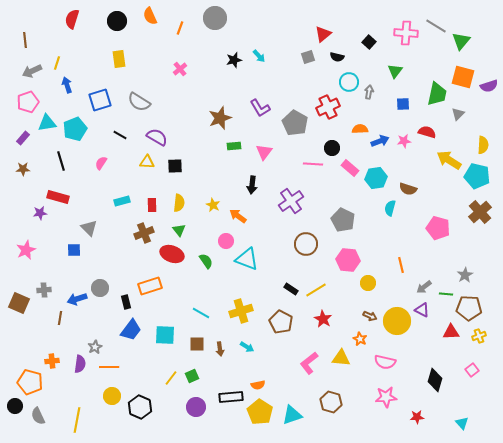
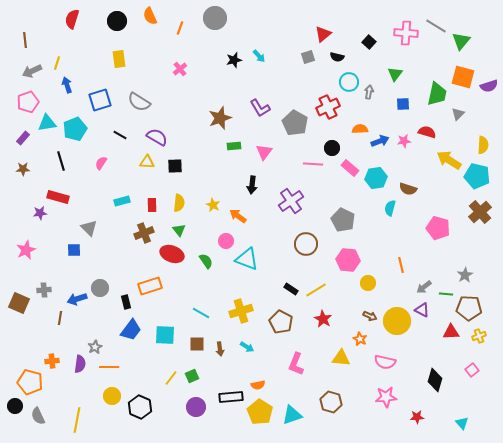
green triangle at (395, 71): moved 3 px down
pink L-shape at (309, 363): moved 13 px left, 1 px down; rotated 30 degrees counterclockwise
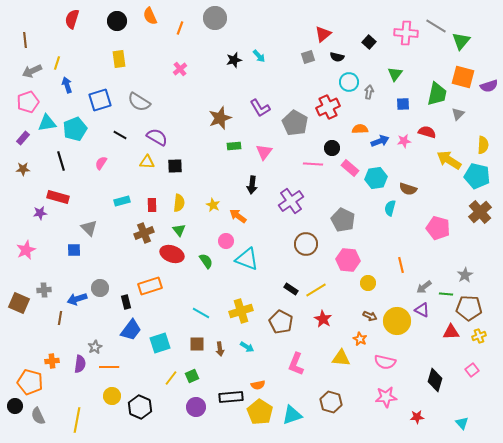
cyan square at (165, 335): moved 5 px left, 8 px down; rotated 20 degrees counterclockwise
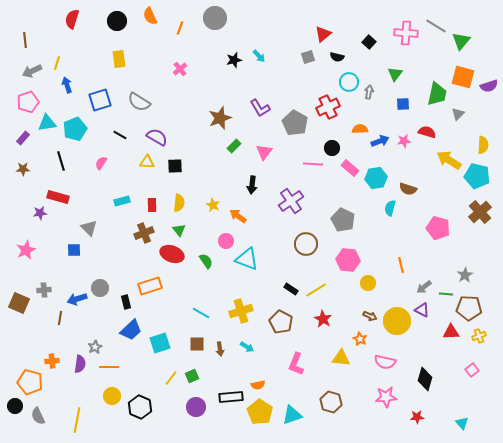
green rectangle at (234, 146): rotated 40 degrees counterclockwise
blue trapezoid at (131, 330): rotated 10 degrees clockwise
black diamond at (435, 380): moved 10 px left, 1 px up
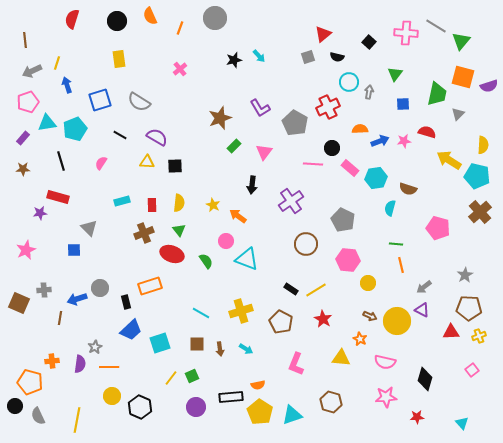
green line at (446, 294): moved 50 px left, 50 px up
cyan arrow at (247, 347): moved 1 px left, 2 px down
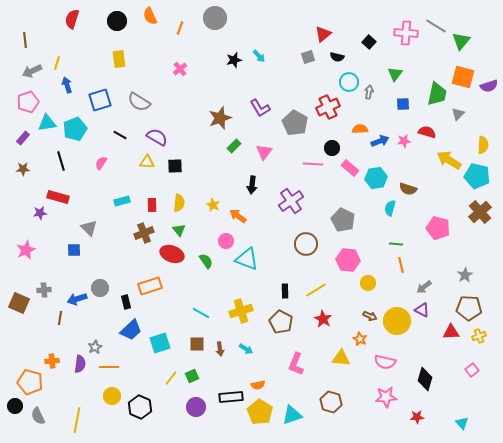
black rectangle at (291, 289): moved 6 px left, 2 px down; rotated 56 degrees clockwise
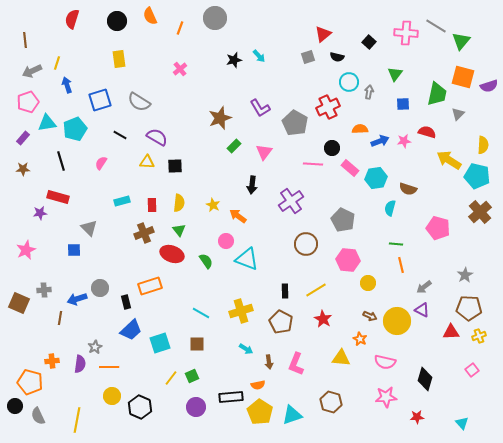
brown arrow at (220, 349): moved 49 px right, 13 px down
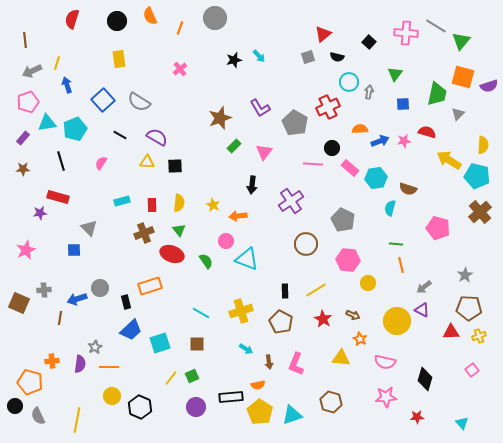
blue square at (100, 100): moved 3 px right; rotated 25 degrees counterclockwise
orange arrow at (238, 216): rotated 42 degrees counterclockwise
brown arrow at (370, 316): moved 17 px left, 1 px up
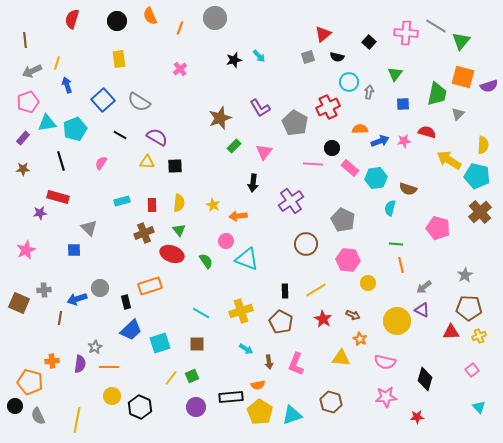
black arrow at (252, 185): moved 1 px right, 2 px up
cyan triangle at (462, 423): moved 17 px right, 16 px up
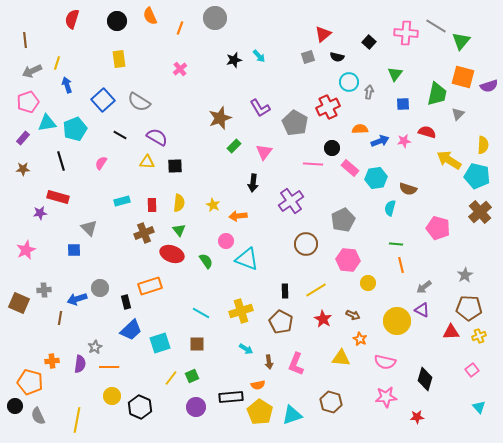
gray pentagon at (343, 220): rotated 20 degrees clockwise
